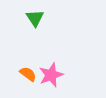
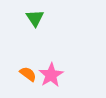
pink star: rotated 10 degrees counterclockwise
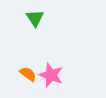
pink star: rotated 20 degrees counterclockwise
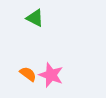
green triangle: rotated 30 degrees counterclockwise
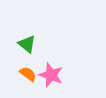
green triangle: moved 8 px left, 26 px down; rotated 12 degrees clockwise
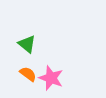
pink star: moved 3 px down
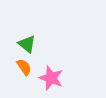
orange semicircle: moved 4 px left, 7 px up; rotated 18 degrees clockwise
